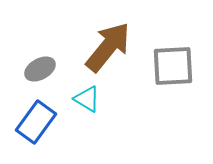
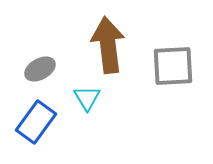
brown arrow: moved 2 px up; rotated 46 degrees counterclockwise
cyan triangle: moved 1 px up; rotated 28 degrees clockwise
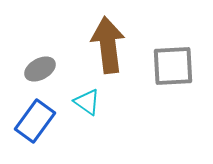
cyan triangle: moved 4 px down; rotated 24 degrees counterclockwise
blue rectangle: moved 1 px left, 1 px up
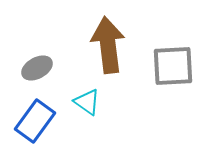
gray ellipse: moved 3 px left, 1 px up
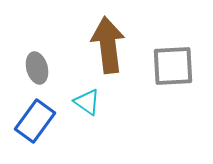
gray ellipse: rotated 76 degrees counterclockwise
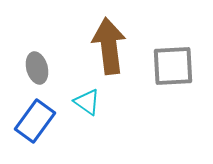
brown arrow: moved 1 px right, 1 px down
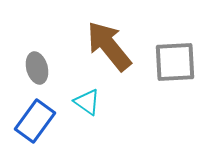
brown arrow: rotated 32 degrees counterclockwise
gray square: moved 2 px right, 4 px up
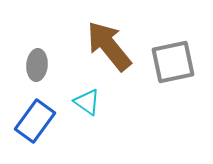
gray square: moved 2 px left; rotated 9 degrees counterclockwise
gray ellipse: moved 3 px up; rotated 20 degrees clockwise
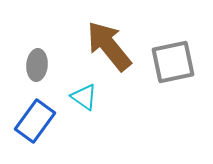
cyan triangle: moved 3 px left, 5 px up
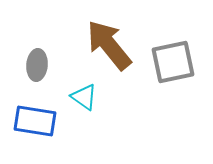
brown arrow: moved 1 px up
blue rectangle: rotated 63 degrees clockwise
